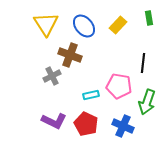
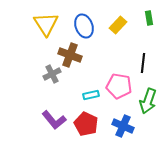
blue ellipse: rotated 20 degrees clockwise
gray cross: moved 2 px up
green arrow: moved 1 px right, 1 px up
purple L-shape: moved 1 px up; rotated 25 degrees clockwise
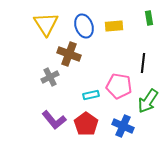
yellow rectangle: moved 4 px left, 1 px down; rotated 42 degrees clockwise
brown cross: moved 1 px left, 1 px up
gray cross: moved 2 px left, 3 px down
green arrow: rotated 15 degrees clockwise
red pentagon: rotated 10 degrees clockwise
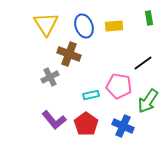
black line: rotated 48 degrees clockwise
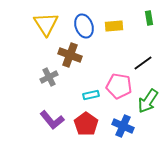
brown cross: moved 1 px right, 1 px down
gray cross: moved 1 px left
purple L-shape: moved 2 px left
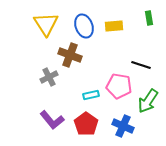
black line: moved 2 px left, 2 px down; rotated 54 degrees clockwise
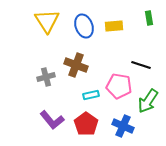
yellow triangle: moved 1 px right, 3 px up
brown cross: moved 6 px right, 10 px down
gray cross: moved 3 px left; rotated 12 degrees clockwise
